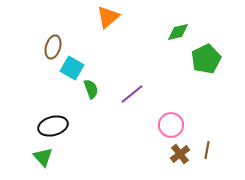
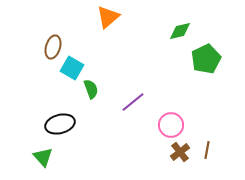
green diamond: moved 2 px right, 1 px up
purple line: moved 1 px right, 8 px down
black ellipse: moved 7 px right, 2 px up
brown cross: moved 2 px up
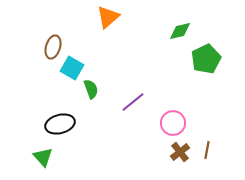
pink circle: moved 2 px right, 2 px up
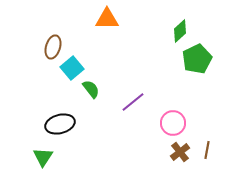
orange triangle: moved 1 px left, 2 px down; rotated 40 degrees clockwise
green diamond: rotated 30 degrees counterclockwise
green pentagon: moved 9 px left
cyan square: rotated 20 degrees clockwise
green semicircle: rotated 18 degrees counterclockwise
green triangle: rotated 15 degrees clockwise
